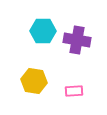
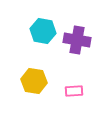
cyan hexagon: rotated 10 degrees clockwise
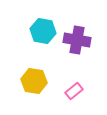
pink rectangle: rotated 36 degrees counterclockwise
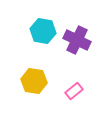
purple cross: rotated 16 degrees clockwise
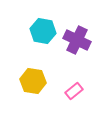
yellow hexagon: moved 1 px left
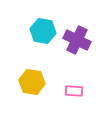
yellow hexagon: moved 1 px left, 1 px down
pink rectangle: rotated 42 degrees clockwise
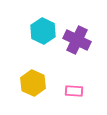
cyan hexagon: rotated 15 degrees clockwise
yellow hexagon: moved 1 px right, 1 px down; rotated 15 degrees clockwise
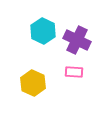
pink rectangle: moved 19 px up
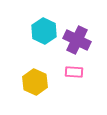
cyan hexagon: moved 1 px right
yellow hexagon: moved 2 px right, 1 px up
